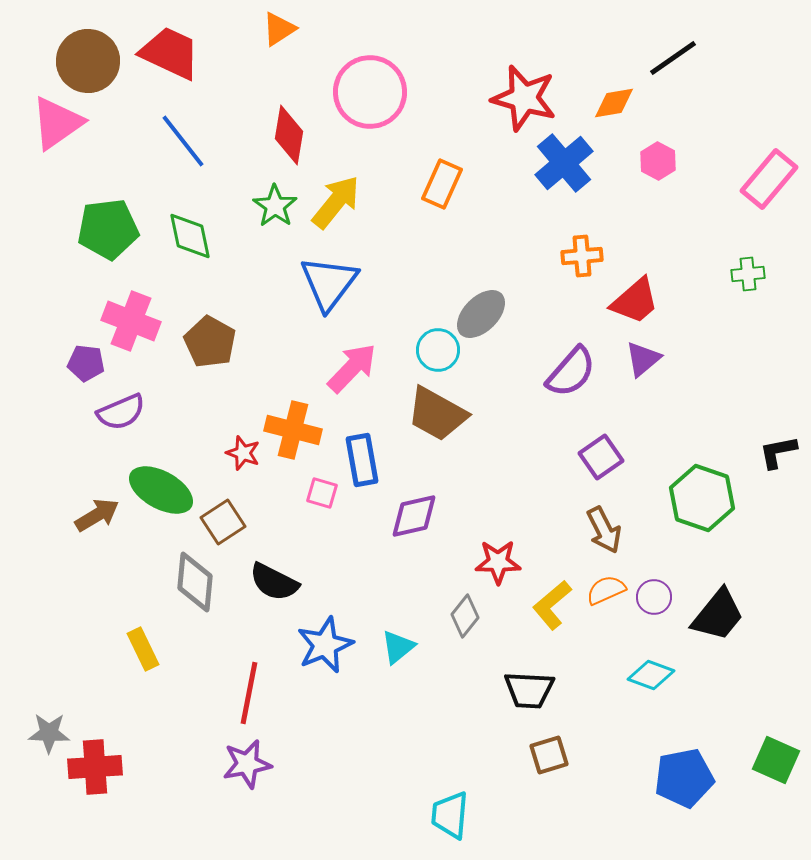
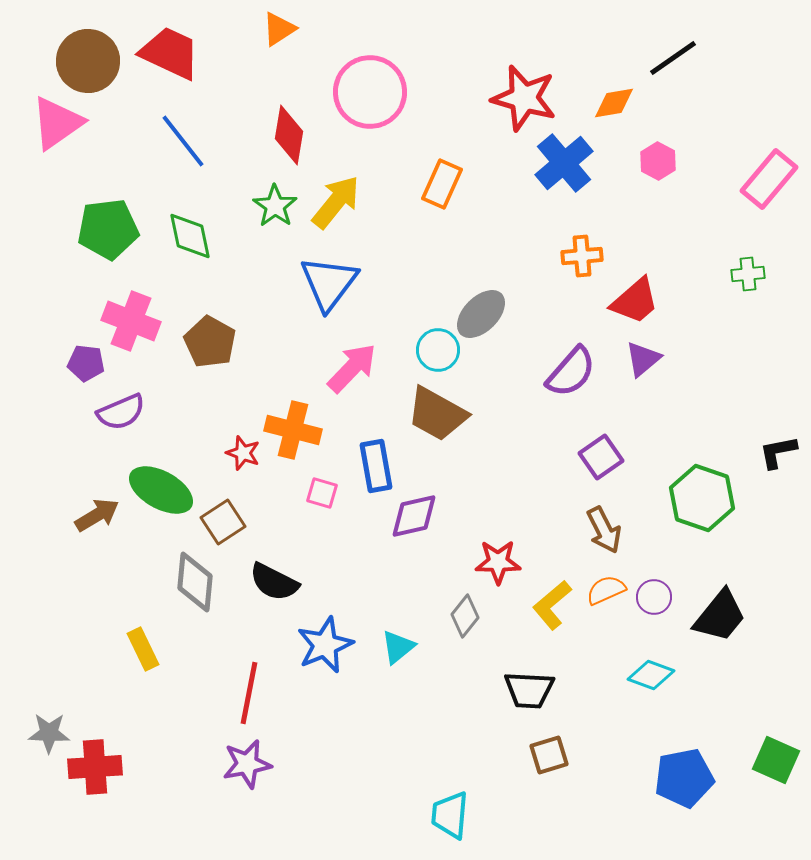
blue rectangle at (362, 460): moved 14 px right, 6 px down
black trapezoid at (718, 615): moved 2 px right, 1 px down
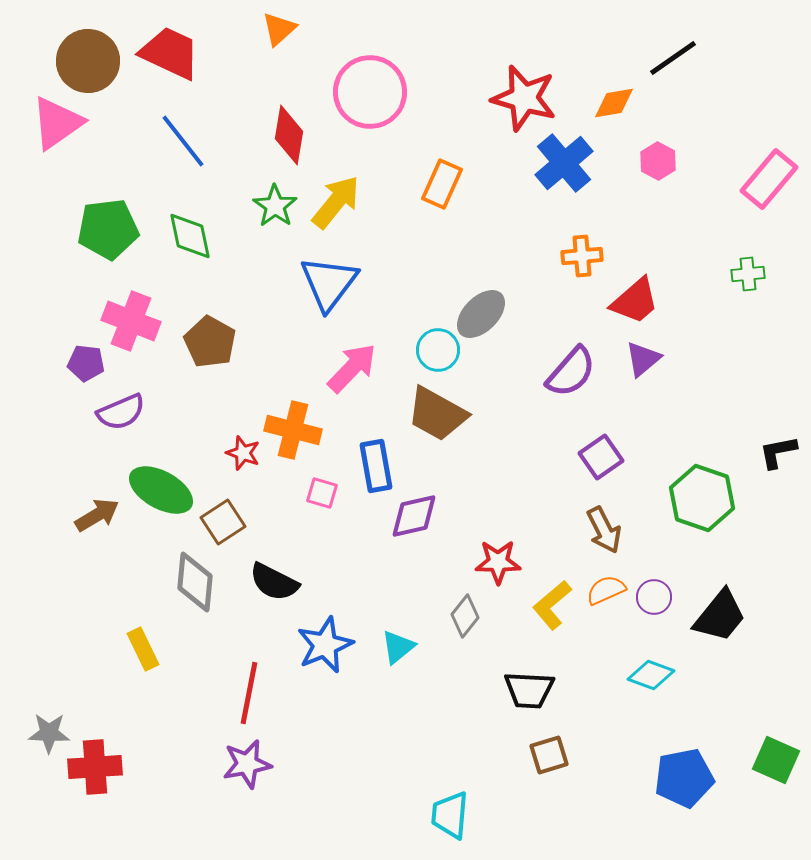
orange triangle at (279, 29): rotated 9 degrees counterclockwise
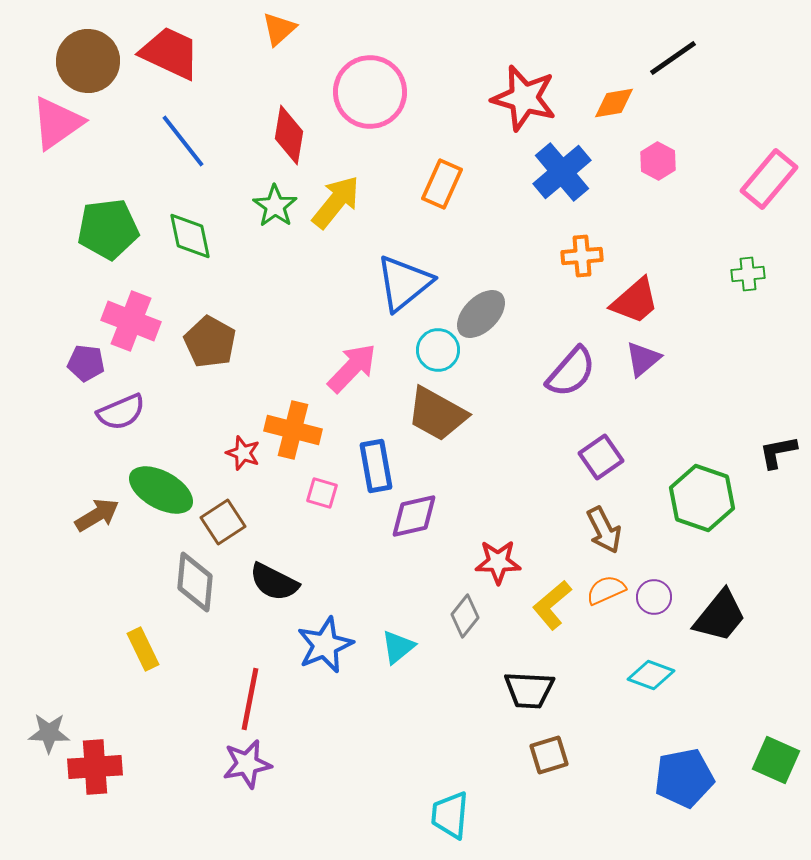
blue cross at (564, 163): moved 2 px left, 9 px down
blue triangle at (329, 283): moved 75 px right; rotated 14 degrees clockwise
red line at (249, 693): moved 1 px right, 6 px down
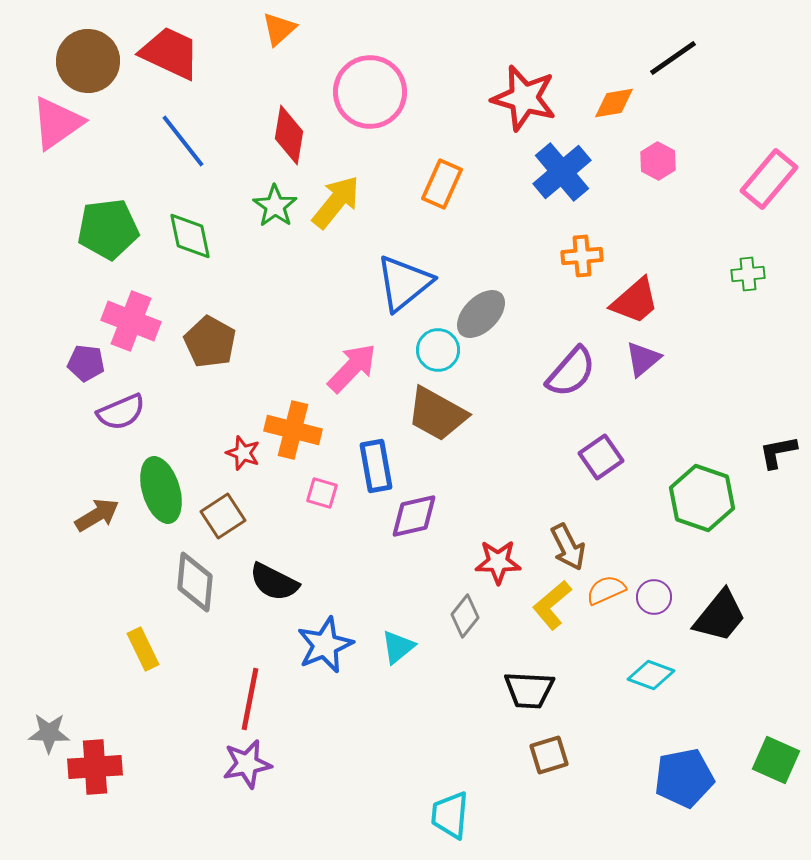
green ellipse at (161, 490): rotated 44 degrees clockwise
brown square at (223, 522): moved 6 px up
brown arrow at (604, 530): moved 36 px left, 17 px down
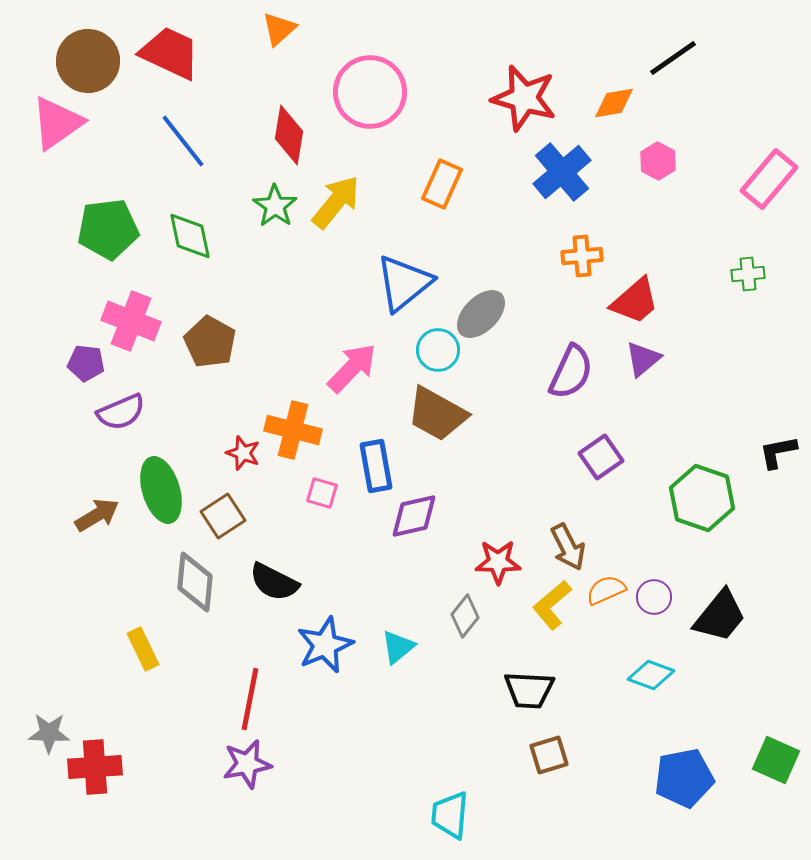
purple semicircle at (571, 372): rotated 16 degrees counterclockwise
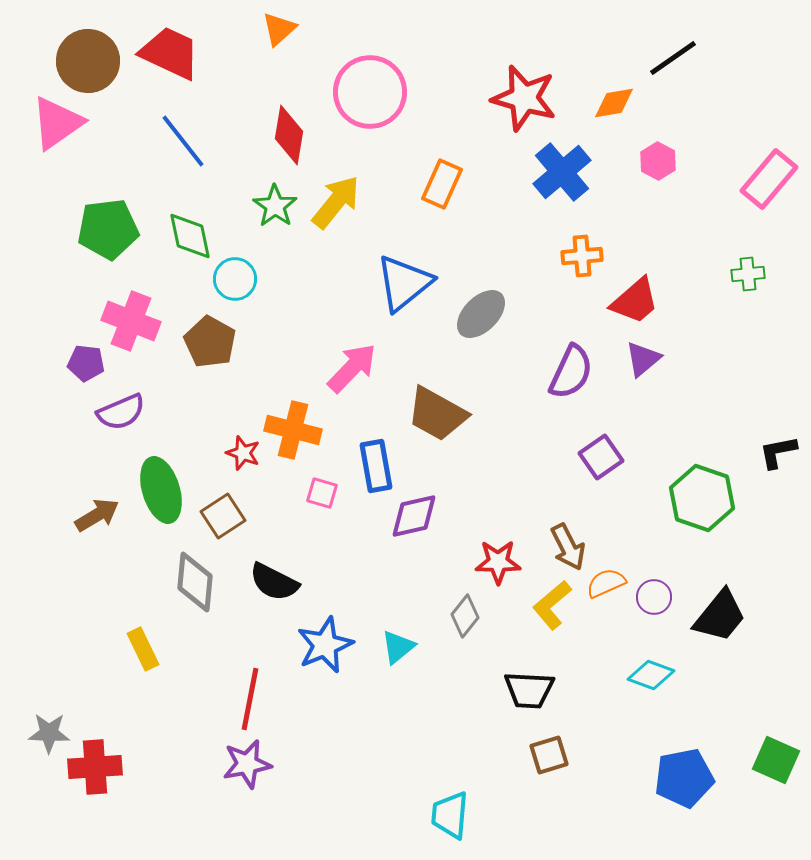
cyan circle at (438, 350): moved 203 px left, 71 px up
orange semicircle at (606, 590): moved 7 px up
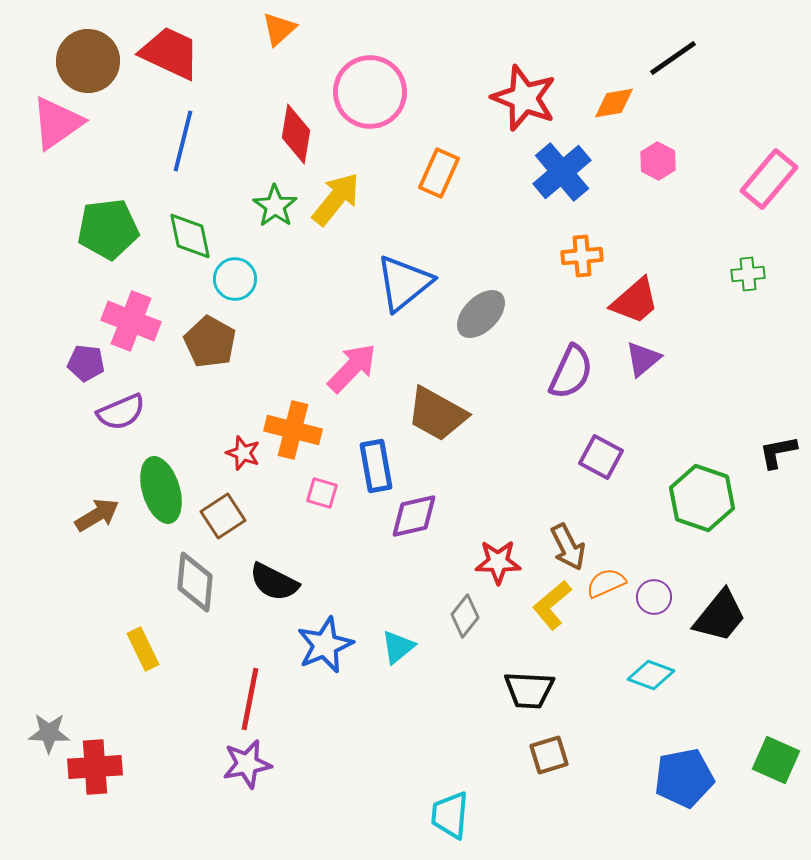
red star at (524, 98): rotated 6 degrees clockwise
red diamond at (289, 135): moved 7 px right, 1 px up
blue line at (183, 141): rotated 52 degrees clockwise
orange rectangle at (442, 184): moved 3 px left, 11 px up
yellow arrow at (336, 202): moved 3 px up
purple square at (601, 457): rotated 27 degrees counterclockwise
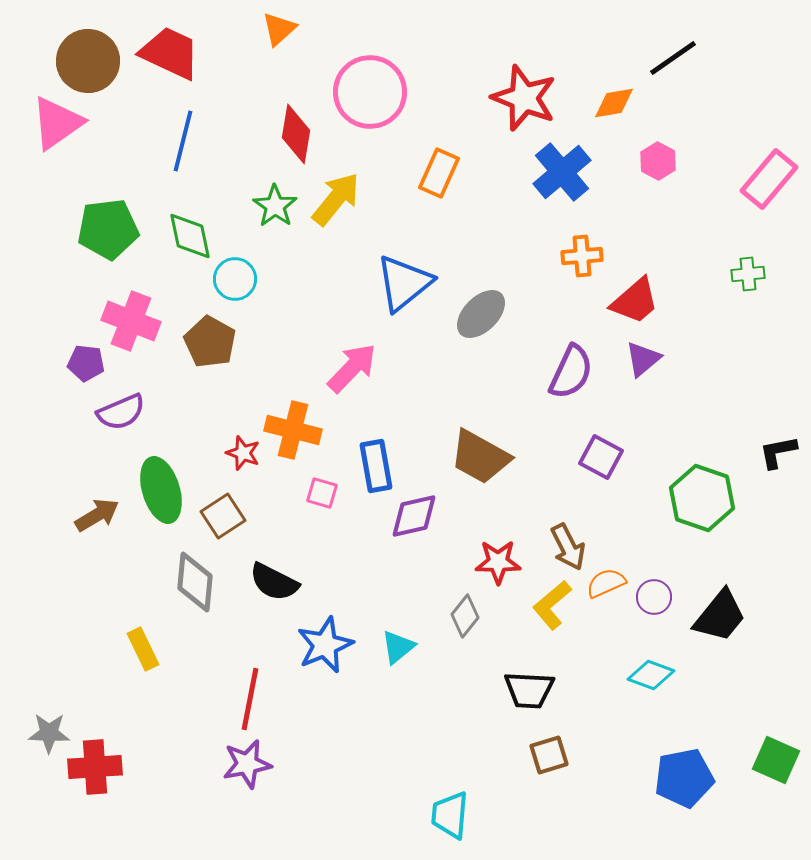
brown trapezoid at (437, 414): moved 43 px right, 43 px down
